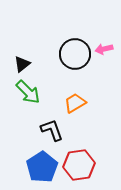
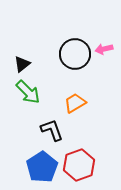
red hexagon: rotated 12 degrees counterclockwise
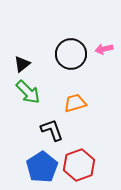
black circle: moved 4 px left
orange trapezoid: rotated 15 degrees clockwise
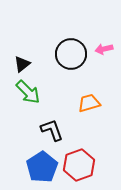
orange trapezoid: moved 14 px right
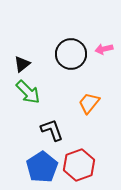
orange trapezoid: rotated 35 degrees counterclockwise
